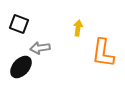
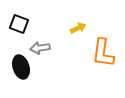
yellow arrow: rotated 56 degrees clockwise
black ellipse: rotated 60 degrees counterclockwise
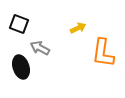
gray arrow: rotated 36 degrees clockwise
